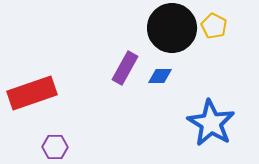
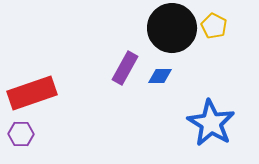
purple hexagon: moved 34 px left, 13 px up
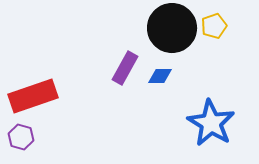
yellow pentagon: rotated 25 degrees clockwise
red rectangle: moved 1 px right, 3 px down
purple hexagon: moved 3 px down; rotated 15 degrees clockwise
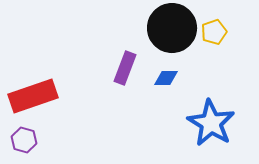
yellow pentagon: moved 6 px down
purple rectangle: rotated 8 degrees counterclockwise
blue diamond: moved 6 px right, 2 px down
purple hexagon: moved 3 px right, 3 px down
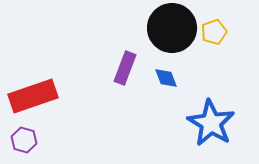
blue diamond: rotated 70 degrees clockwise
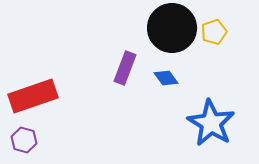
blue diamond: rotated 15 degrees counterclockwise
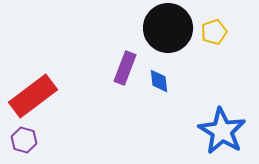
black circle: moved 4 px left
blue diamond: moved 7 px left, 3 px down; rotated 30 degrees clockwise
red rectangle: rotated 18 degrees counterclockwise
blue star: moved 11 px right, 8 px down
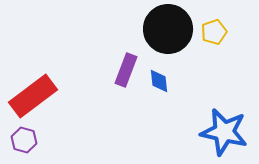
black circle: moved 1 px down
purple rectangle: moved 1 px right, 2 px down
blue star: moved 2 px right, 1 px down; rotated 18 degrees counterclockwise
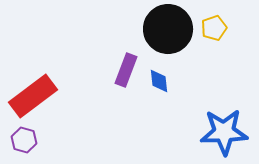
yellow pentagon: moved 4 px up
blue star: rotated 15 degrees counterclockwise
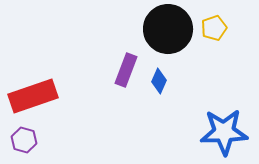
blue diamond: rotated 30 degrees clockwise
red rectangle: rotated 18 degrees clockwise
